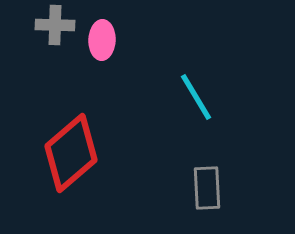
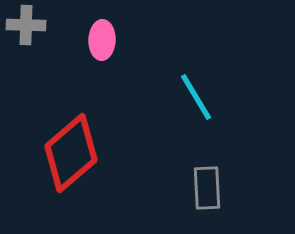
gray cross: moved 29 px left
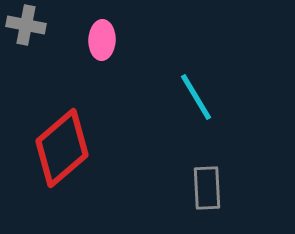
gray cross: rotated 9 degrees clockwise
red diamond: moved 9 px left, 5 px up
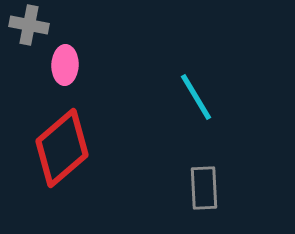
gray cross: moved 3 px right
pink ellipse: moved 37 px left, 25 px down
gray rectangle: moved 3 px left
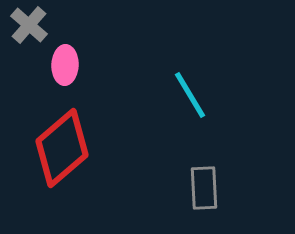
gray cross: rotated 30 degrees clockwise
cyan line: moved 6 px left, 2 px up
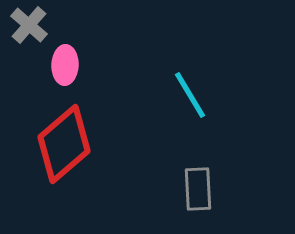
red diamond: moved 2 px right, 4 px up
gray rectangle: moved 6 px left, 1 px down
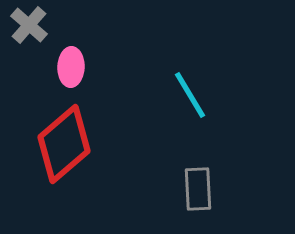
pink ellipse: moved 6 px right, 2 px down
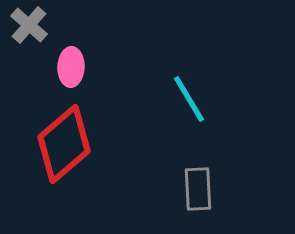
cyan line: moved 1 px left, 4 px down
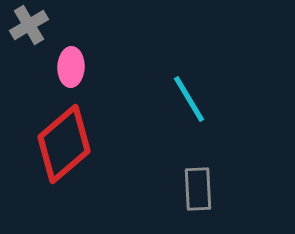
gray cross: rotated 18 degrees clockwise
